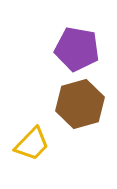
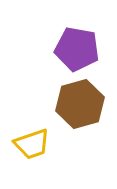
yellow trapezoid: rotated 27 degrees clockwise
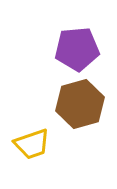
purple pentagon: rotated 15 degrees counterclockwise
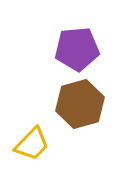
yellow trapezoid: rotated 27 degrees counterclockwise
